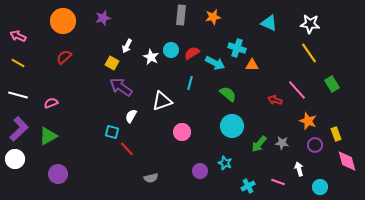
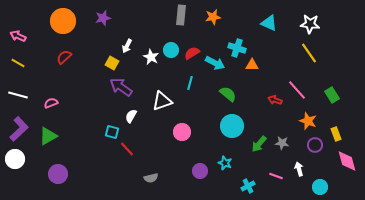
green rectangle at (332, 84): moved 11 px down
pink line at (278, 182): moved 2 px left, 6 px up
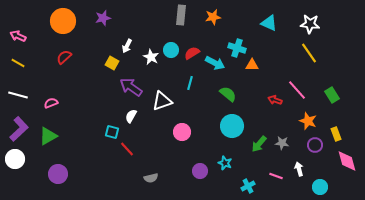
purple arrow at (121, 87): moved 10 px right
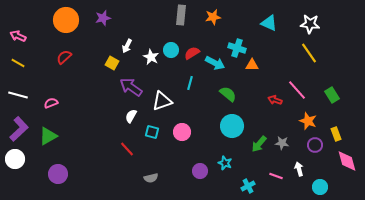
orange circle at (63, 21): moved 3 px right, 1 px up
cyan square at (112, 132): moved 40 px right
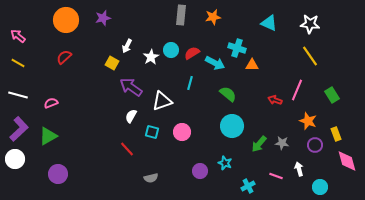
pink arrow at (18, 36): rotated 14 degrees clockwise
yellow line at (309, 53): moved 1 px right, 3 px down
white star at (151, 57): rotated 14 degrees clockwise
pink line at (297, 90): rotated 65 degrees clockwise
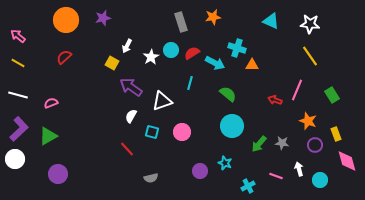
gray rectangle at (181, 15): moved 7 px down; rotated 24 degrees counterclockwise
cyan triangle at (269, 23): moved 2 px right, 2 px up
cyan circle at (320, 187): moved 7 px up
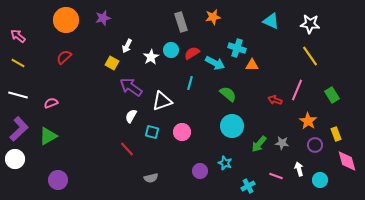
orange star at (308, 121): rotated 12 degrees clockwise
purple circle at (58, 174): moved 6 px down
